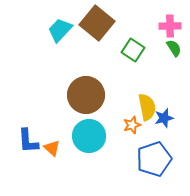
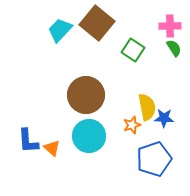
blue star: rotated 18 degrees clockwise
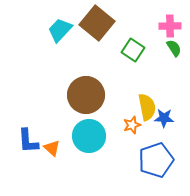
blue pentagon: moved 2 px right, 1 px down
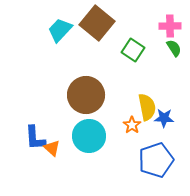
orange star: rotated 18 degrees counterclockwise
blue L-shape: moved 7 px right, 3 px up
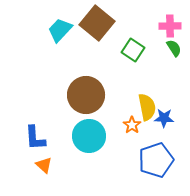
orange triangle: moved 8 px left, 17 px down
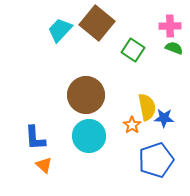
green semicircle: rotated 36 degrees counterclockwise
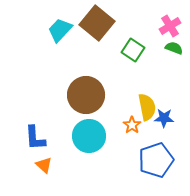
pink cross: rotated 30 degrees counterclockwise
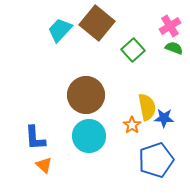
green square: rotated 15 degrees clockwise
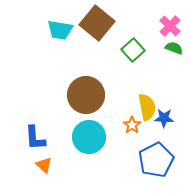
pink cross: rotated 15 degrees counterclockwise
cyan trapezoid: rotated 124 degrees counterclockwise
cyan circle: moved 1 px down
blue pentagon: rotated 8 degrees counterclockwise
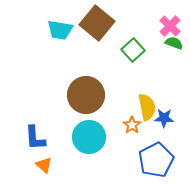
green semicircle: moved 5 px up
